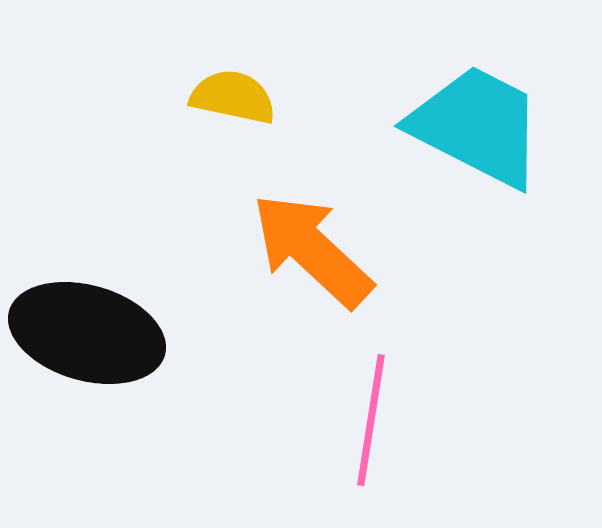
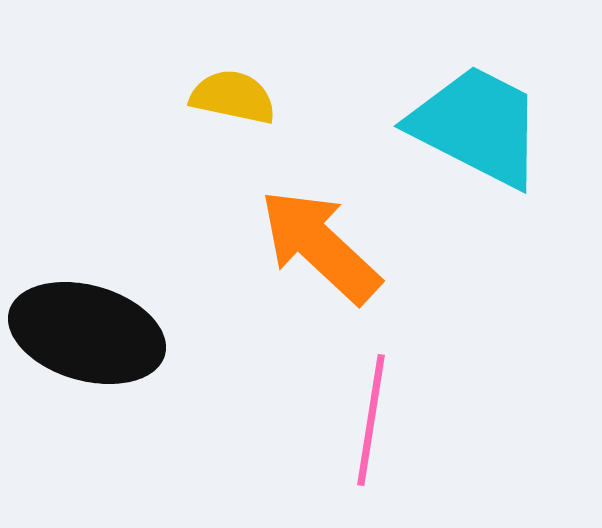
orange arrow: moved 8 px right, 4 px up
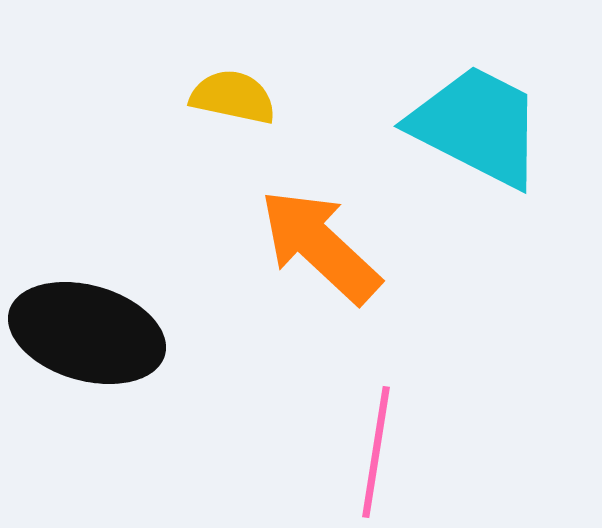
pink line: moved 5 px right, 32 px down
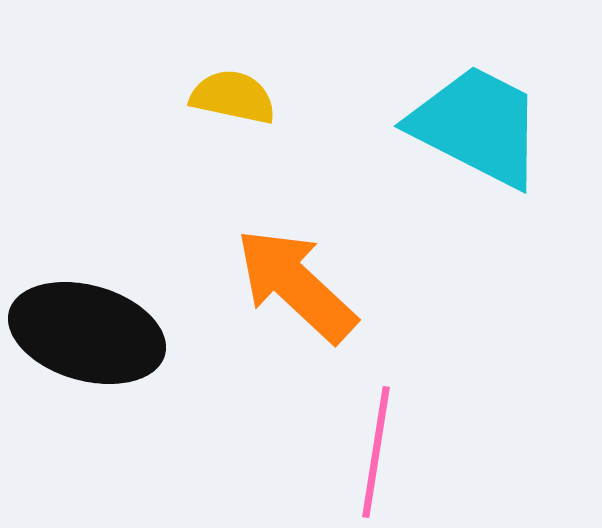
orange arrow: moved 24 px left, 39 px down
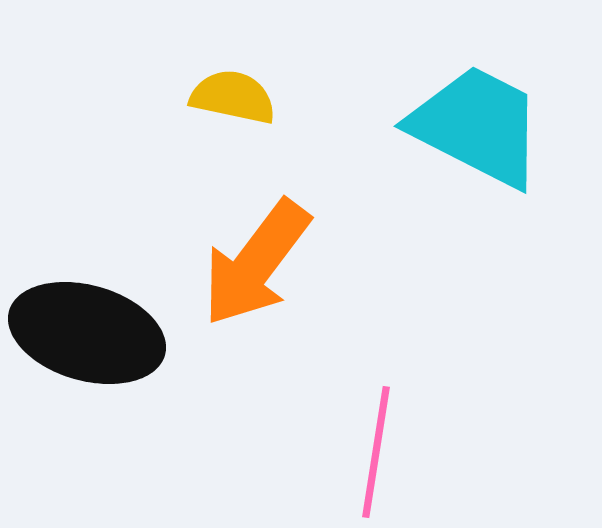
orange arrow: moved 40 px left, 22 px up; rotated 96 degrees counterclockwise
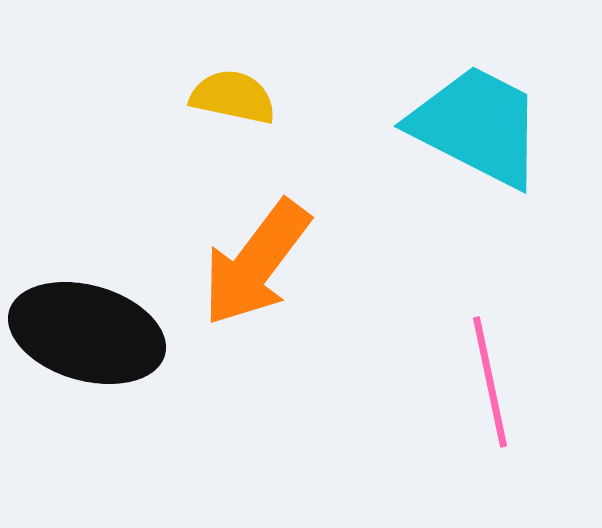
pink line: moved 114 px right, 70 px up; rotated 21 degrees counterclockwise
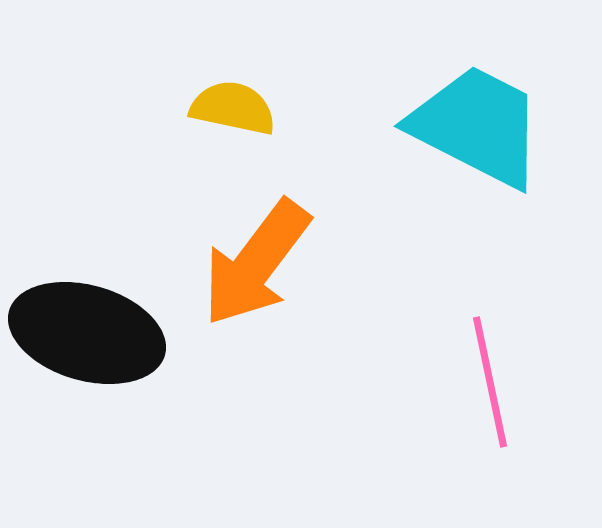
yellow semicircle: moved 11 px down
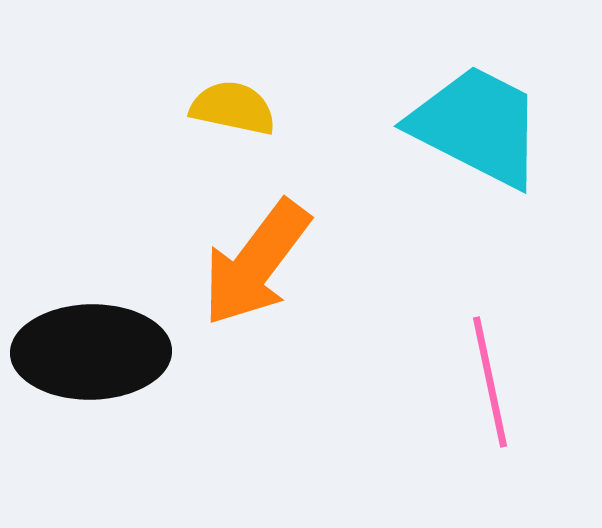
black ellipse: moved 4 px right, 19 px down; rotated 17 degrees counterclockwise
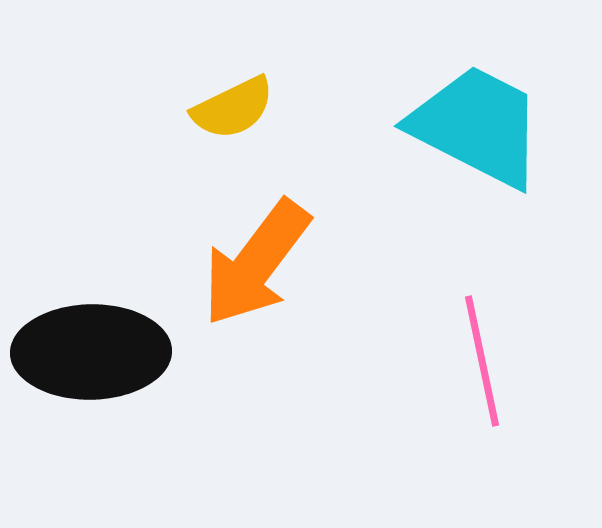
yellow semicircle: rotated 142 degrees clockwise
pink line: moved 8 px left, 21 px up
